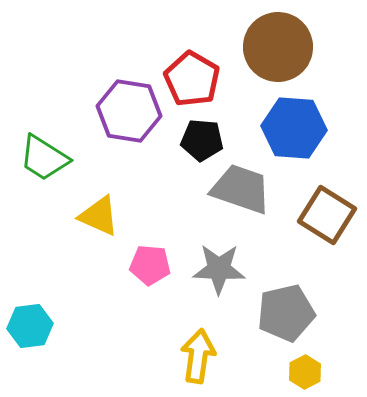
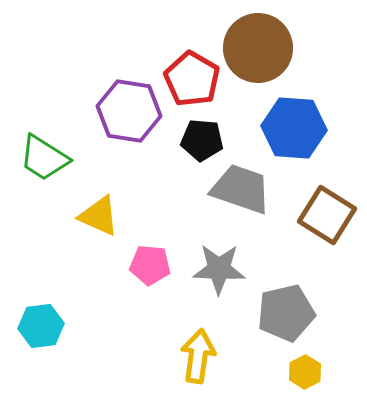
brown circle: moved 20 px left, 1 px down
cyan hexagon: moved 11 px right
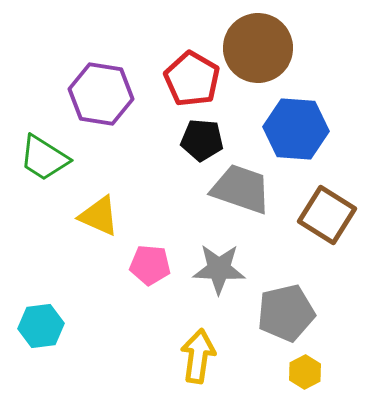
purple hexagon: moved 28 px left, 17 px up
blue hexagon: moved 2 px right, 1 px down
